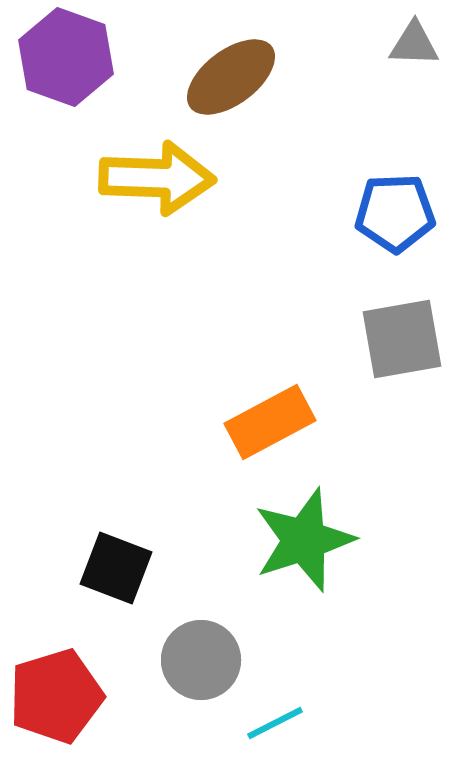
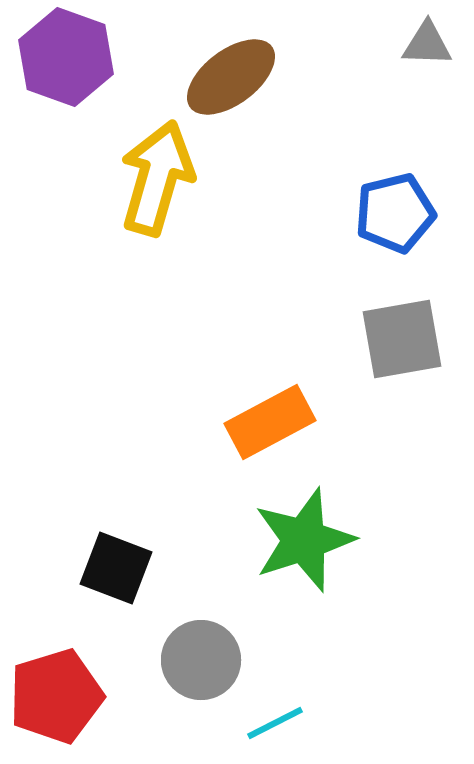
gray triangle: moved 13 px right
yellow arrow: rotated 76 degrees counterclockwise
blue pentagon: rotated 12 degrees counterclockwise
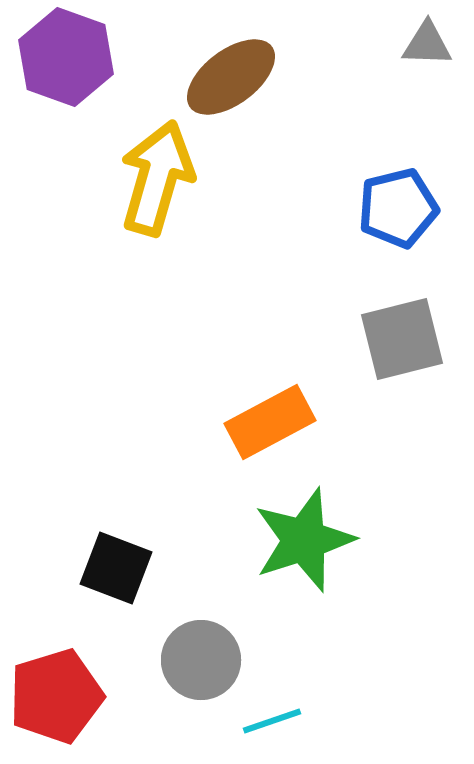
blue pentagon: moved 3 px right, 5 px up
gray square: rotated 4 degrees counterclockwise
cyan line: moved 3 px left, 2 px up; rotated 8 degrees clockwise
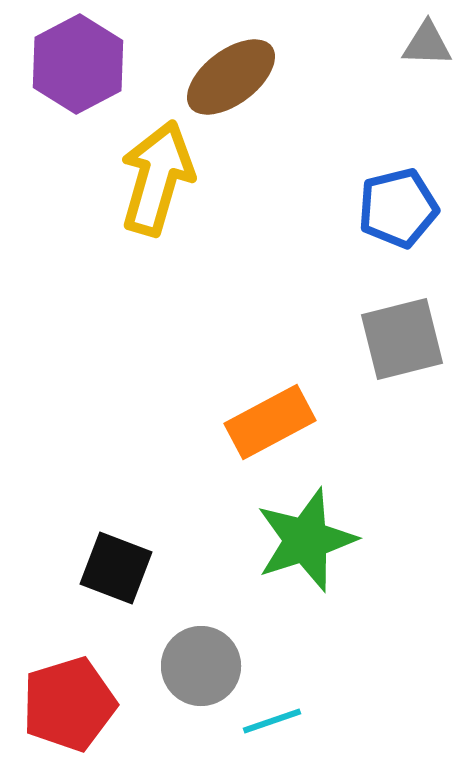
purple hexagon: moved 12 px right, 7 px down; rotated 12 degrees clockwise
green star: moved 2 px right
gray circle: moved 6 px down
red pentagon: moved 13 px right, 8 px down
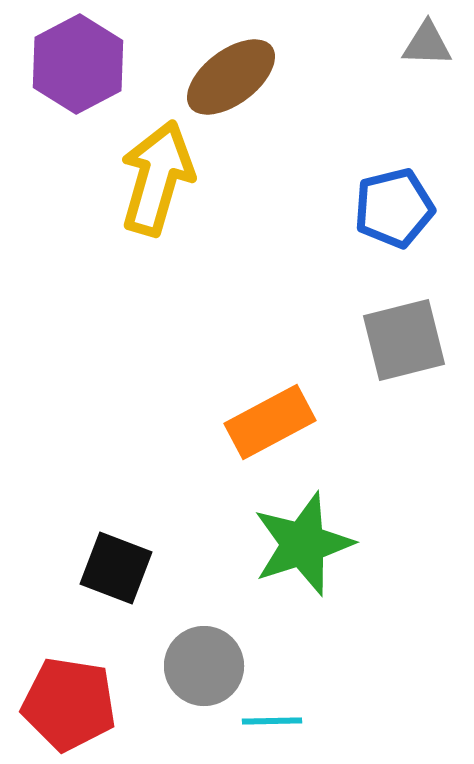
blue pentagon: moved 4 px left
gray square: moved 2 px right, 1 px down
green star: moved 3 px left, 4 px down
gray circle: moved 3 px right
red pentagon: rotated 26 degrees clockwise
cyan line: rotated 18 degrees clockwise
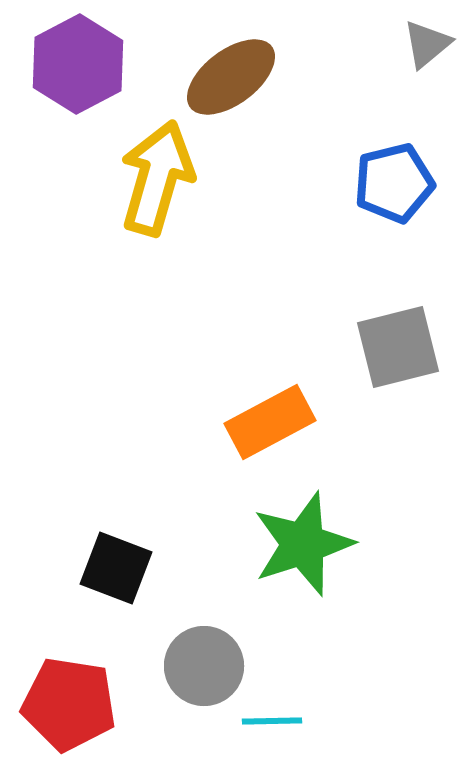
gray triangle: rotated 42 degrees counterclockwise
blue pentagon: moved 25 px up
gray square: moved 6 px left, 7 px down
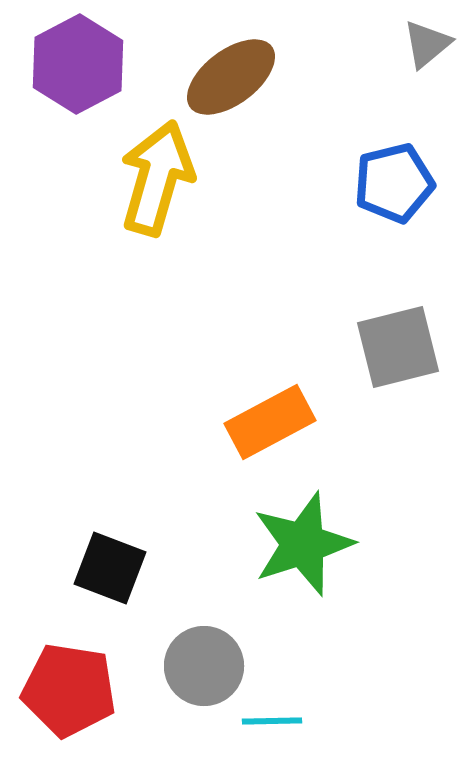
black square: moved 6 px left
red pentagon: moved 14 px up
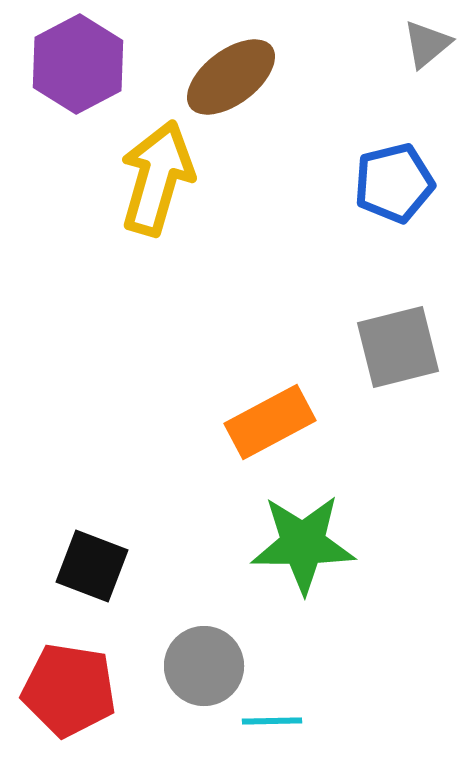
green star: rotated 18 degrees clockwise
black square: moved 18 px left, 2 px up
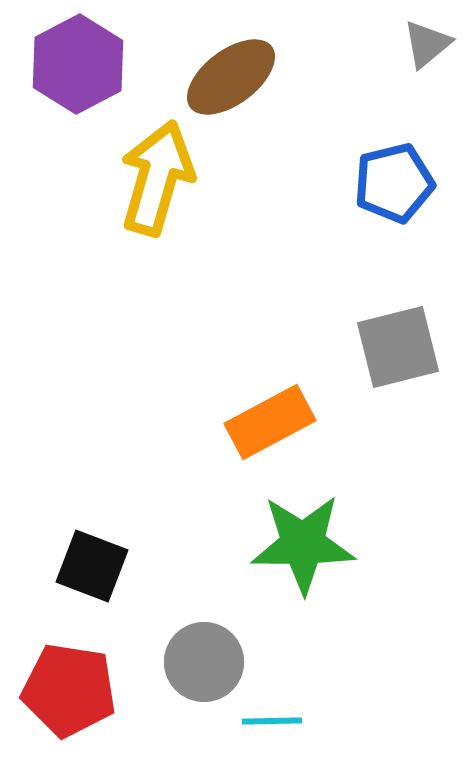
gray circle: moved 4 px up
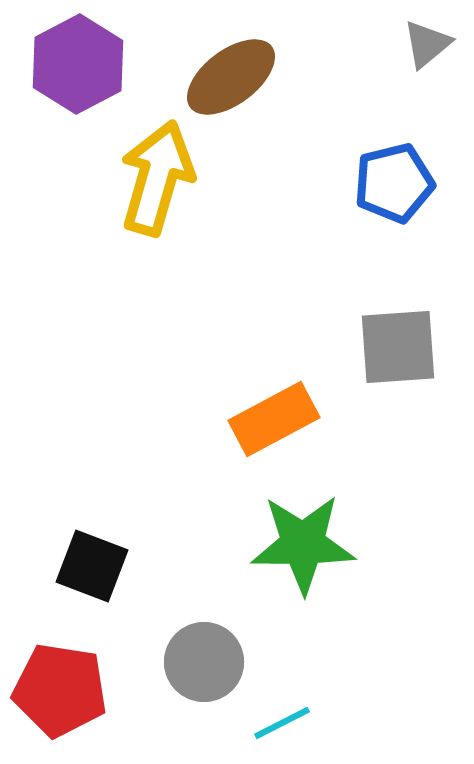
gray square: rotated 10 degrees clockwise
orange rectangle: moved 4 px right, 3 px up
red pentagon: moved 9 px left
cyan line: moved 10 px right, 2 px down; rotated 26 degrees counterclockwise
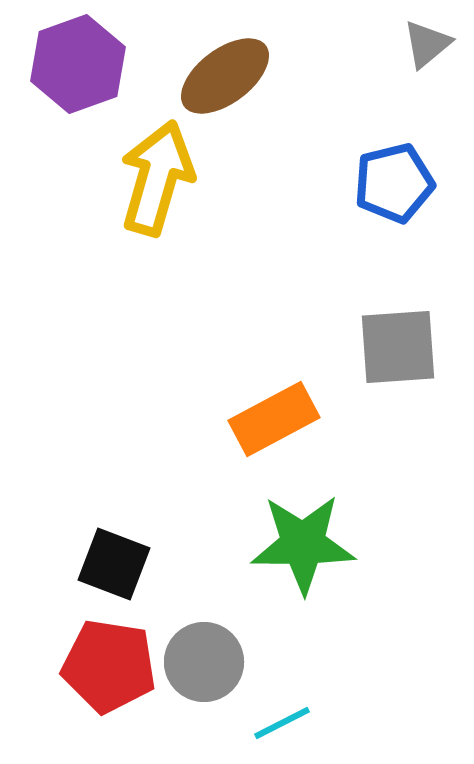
purple hexagon: rotated 8 degrees clockwise
brown ellipse: moved 6 px left, 1 px up
black square: moved 22 px right, 2 px up
red pentagon: moved 49 px right, 24 px up
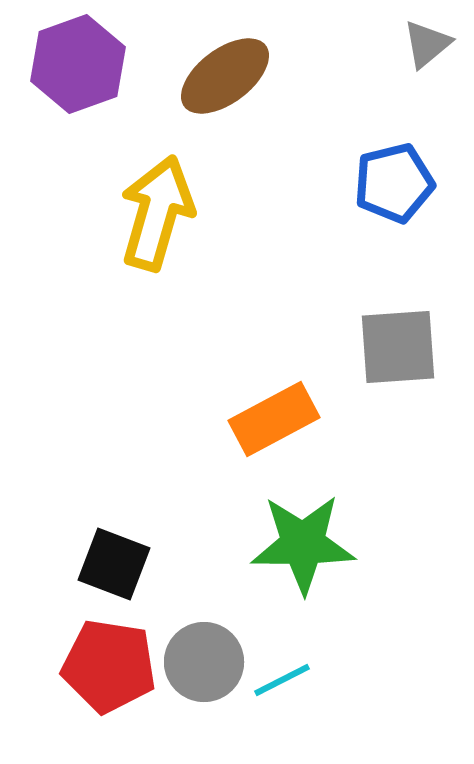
yellow arrow: moved 35 px down
cyan line: moved 43 px up
